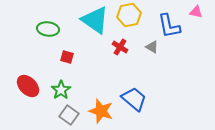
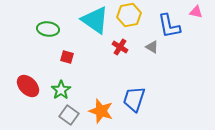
blue trapezoid: rotated 112 degrees counterclockwise
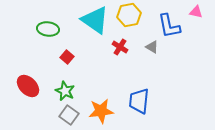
red square: rotated 24 degrees clockwise
green star: moved 4 px right, 1 px down; rotated 12 degrees counterclockwise
blue trapezoid: moved 5 px right, 2 px down; rotated 12 degrees counterclockwise
orange star: rotated 25 degrees counterclockwise
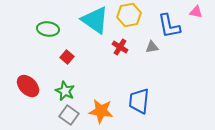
gray triangle: rotated 40 degrees counterclockwise
orange star: rotated 15 degrees clockwise
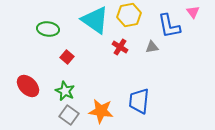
pink triangle: moved 3 px left; rotated 40 degrees clockwise
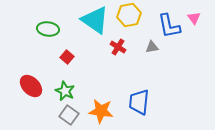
pink triangle: moved 1 px right, 6 px down
red cross: moved 2 px left
red ellipse: moved 3 px right
blue trapezoid: moved 1 px down
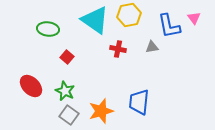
red cross: moved 2 px down; rotated 21 degrees counterclockwise
orange star: rotated 25 degrees counterclockwise
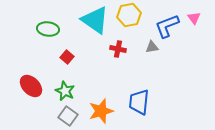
blue L-shape: moved 2 px left; rotated 80 degrees clockwise
gray square: moved 1 px left, 1 px down
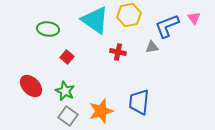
red cross: moved 3 px down
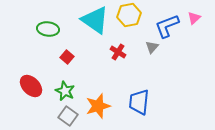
pink triangle: rotated 24 degrees clockwise
gray triangle: rotated 40 degrees counterclockwise
red cross: rotated 21 degrees clockwise
orange star: moved 3 px left, 5 px up
